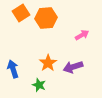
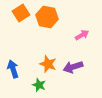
orange hexagon: moved 1 px right, 1 px up; rotated 15 degrees clockwise
orange star: moved 1 px down; rotated 18 degrees counterclockwise
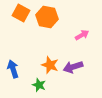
orange square: rotated 30 degrees counterclockwise
orange star: moved 2 px right, 1 px down
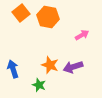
orange square: rotated 24 degrees clockwise
orange hexagon: moved 1 px right
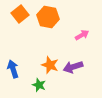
orange square: moved 1 px left, 1 px down
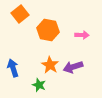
orange hexagon: moved 13 px down
pink arrow: rotated 32 degrees clockwise
orange star: rotated 12 degrees clockwise
blue arrow: moved 1 px up
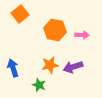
orange hexagon: moved 7 px right
orange star: rotated 30 degrees clockwise
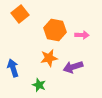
orange star: moved 1 px left, 7 px up
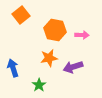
orange square: moved 1 px right, 1 px down
green star: rotated 16 degrees clockwise
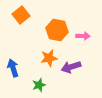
orange hexagon: moved 2 px right
pink arrow: moved 1 px right, 1 px down
purple arrow: moved 2 px left
green star: rotated 16 degrees clockwise
